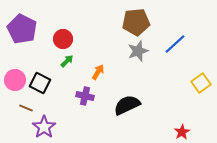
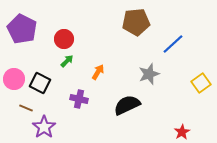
red circle: moved 1 px right
blue line: moved 2 px left
gray star: moved 11 px right, 23 px down
pink circle: moved 1 px left, 1 px up
purple cross: moved 6 px left, 3 px down
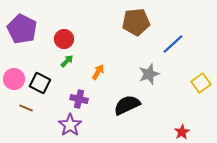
purple star: moved 26 px right, 2 px up
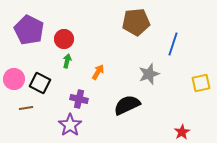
purple pentagon: moved 7 px right, 1 px down
blue line: rotated 30 degrees counterclockwise
green arrow: rotated 32 degrees counterclockwise
yellow square: rotated 24 degrees clockwise
brown line: rotated 32 degrees counterclockwise
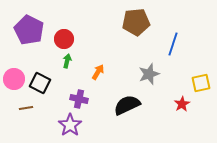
red star: moved 28 px up
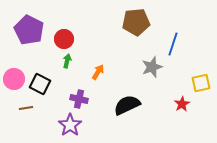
gray star: moved 3 px right, 7 px up
black square: moved 1 px down
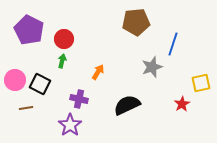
green arrow: moved 5 px left
pink circle: moved 1 px right, 1 px down
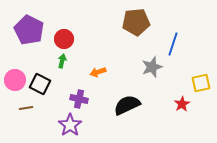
orange arrow: rotated 140 degrees counterclockwise
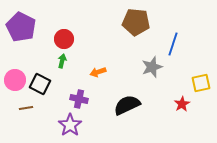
brown pentagon: rotated 12 degrees clockwise
purple pentagon: moved 8 px left, 3 px up
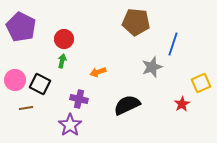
yellow square: rotated 12 degrees counterclockwise
